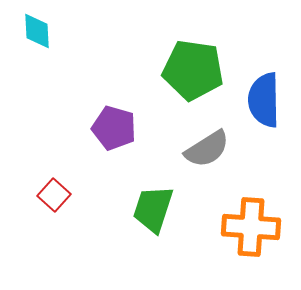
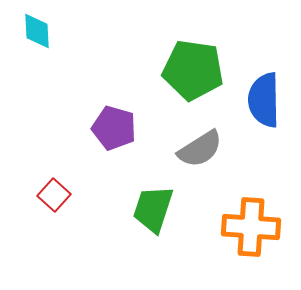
gray semicircle: moved 7 px left
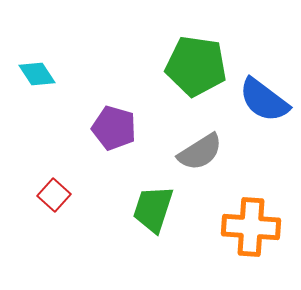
cyan diamond: moved 43 px down; rotated 30 degrees counterclockwise
green pentagon: moved 3 px right, 4 px up
blue semicircle: rotated 52 degrees counterclockwise
gray semicircle: moved 3 px down
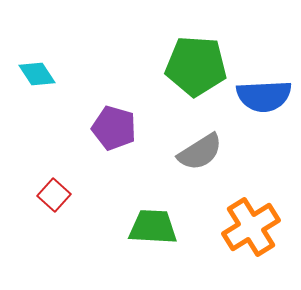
green pentagon: rotated 4 degrees counterclockwise
blue semicircle: moved 4 px up; rotated 40 degrees counterclockwise
green trapezoid: moved 18 px down; rotated 75 degrees clockwise
orange cross: rotated 36 degrees counterclockwise
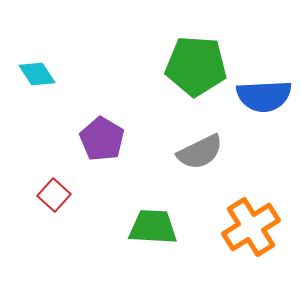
purple pentagon: moved 12 px left, 11 px down; rotated 15 degrees clockwise
gray semicircle: rotated 6 degrees clockwise
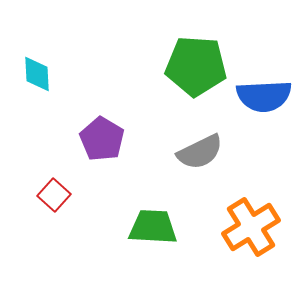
cyan diamond: rotated 30 degrees clockwise
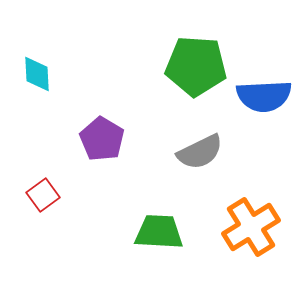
red square: moved 11 px left; rotated 12 degrees clockwise
green trapezoid: moved 6 px right, 5 px down
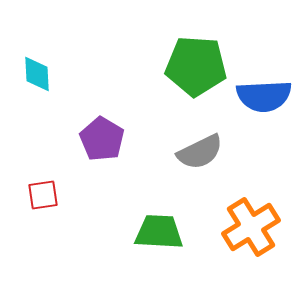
red square: rotated 28 degrees clockwise
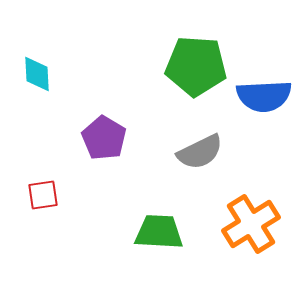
purple pentagon: moved 2 px right, 1 px up
orange cross: moved 3 px up
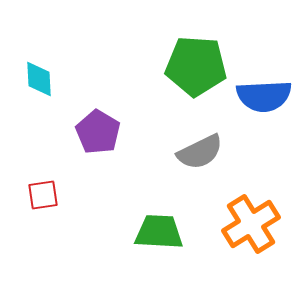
cyan diamond: moved 2 px right, 5 px down
purple pentagon: moved 6 px left, 6 px up
